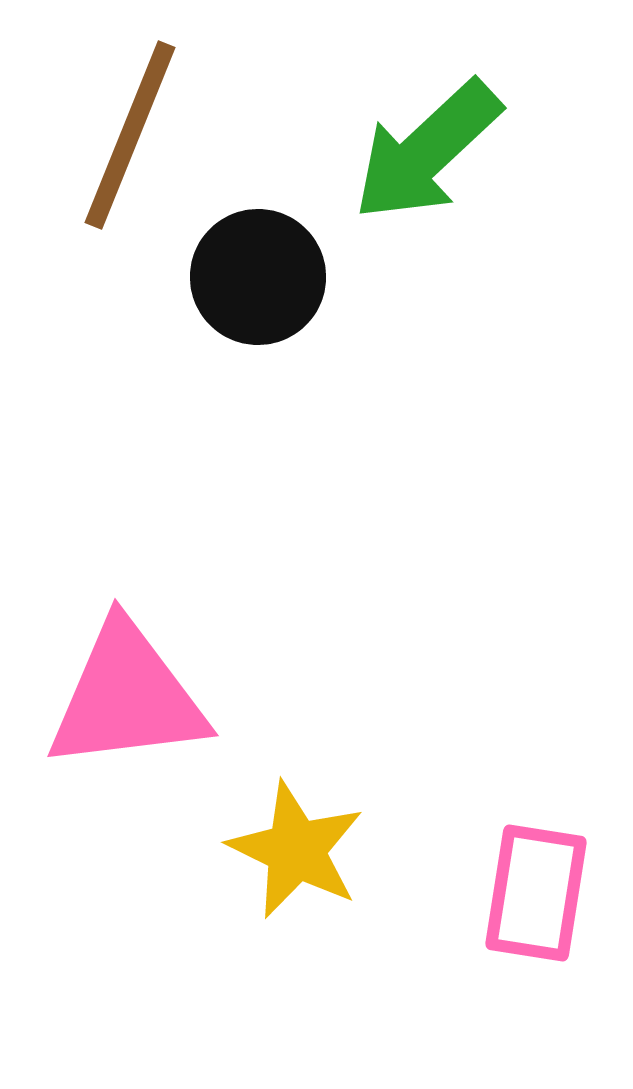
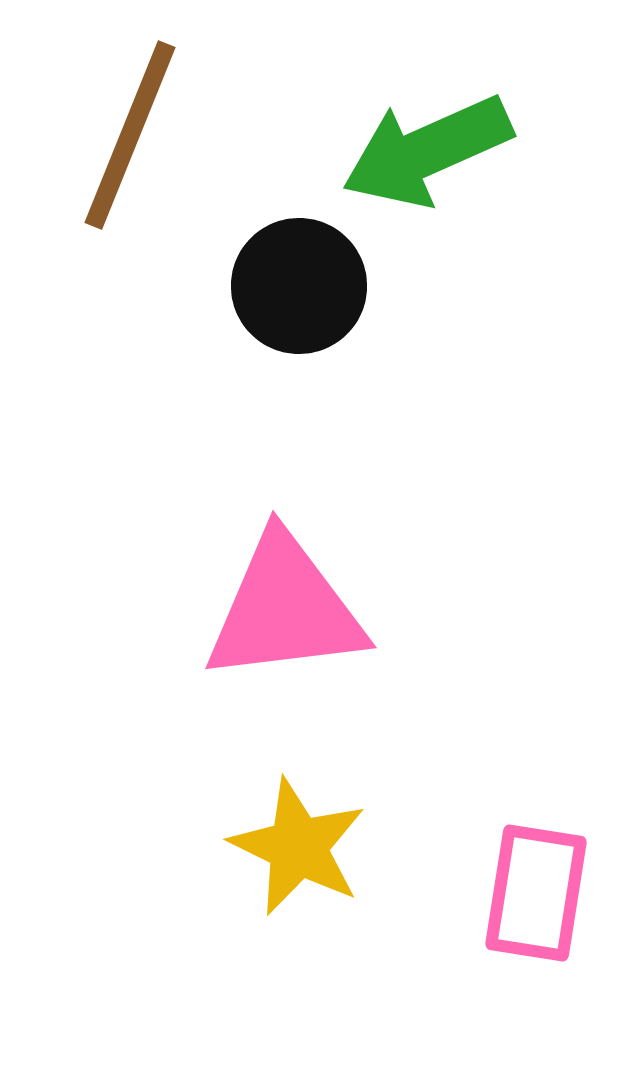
green arrow: rotated 19 degrees clockwise
black circle: moved 41 px right, 9 px down
pink triangle: moved 158 px right, 88 px up
yellow star: moved 2 px right, 3 px up
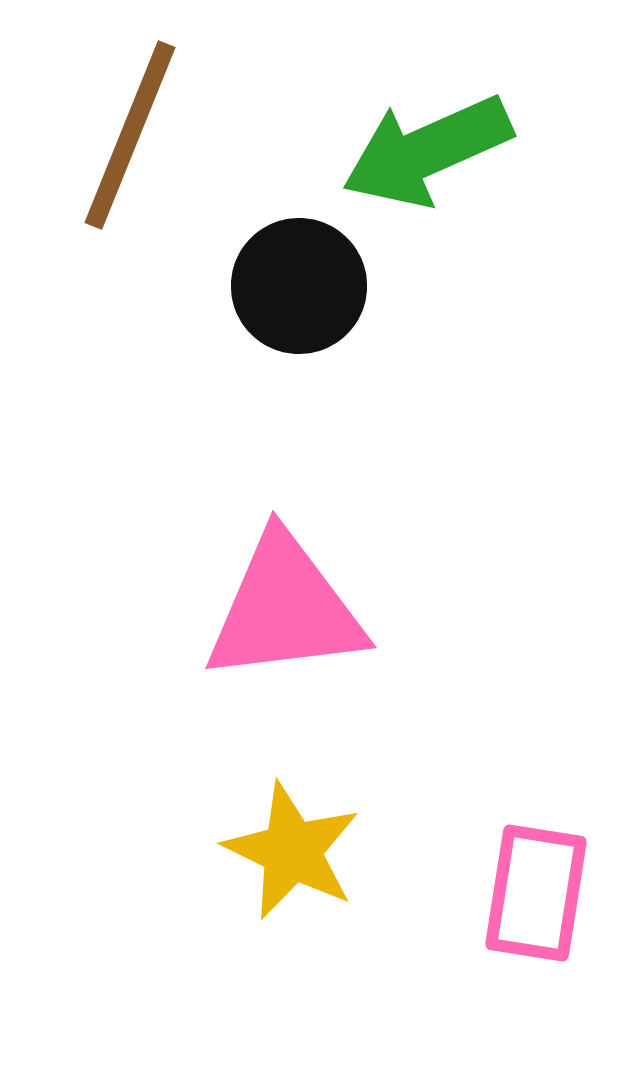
yellow star: moved 6 px left, 4 px down
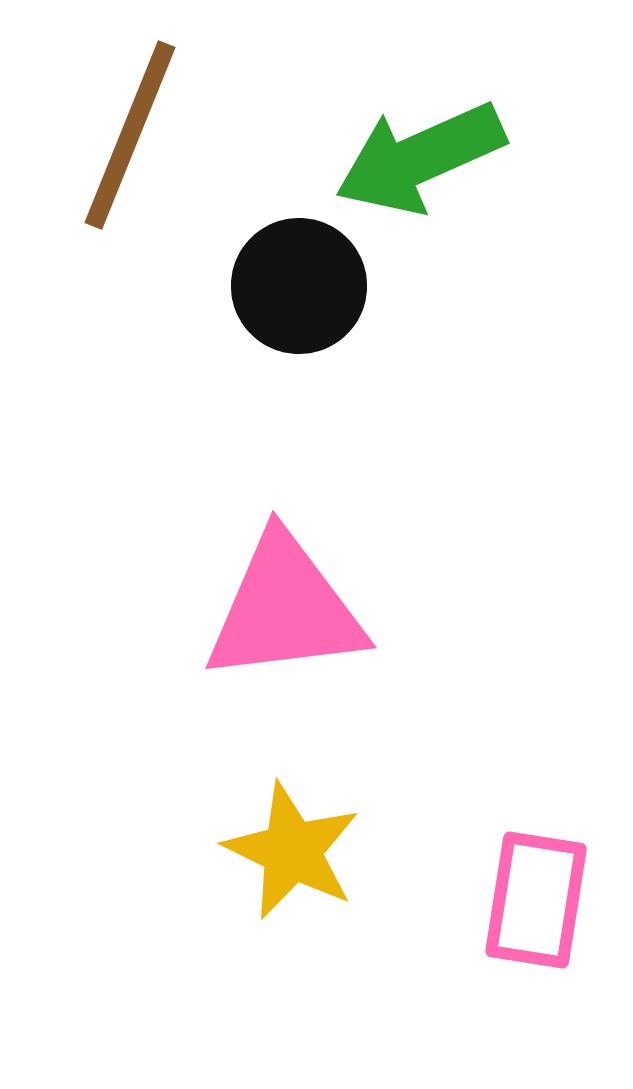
green arrow: moved 7 px left, 7 px down
pink rectangle: moved 7 px down
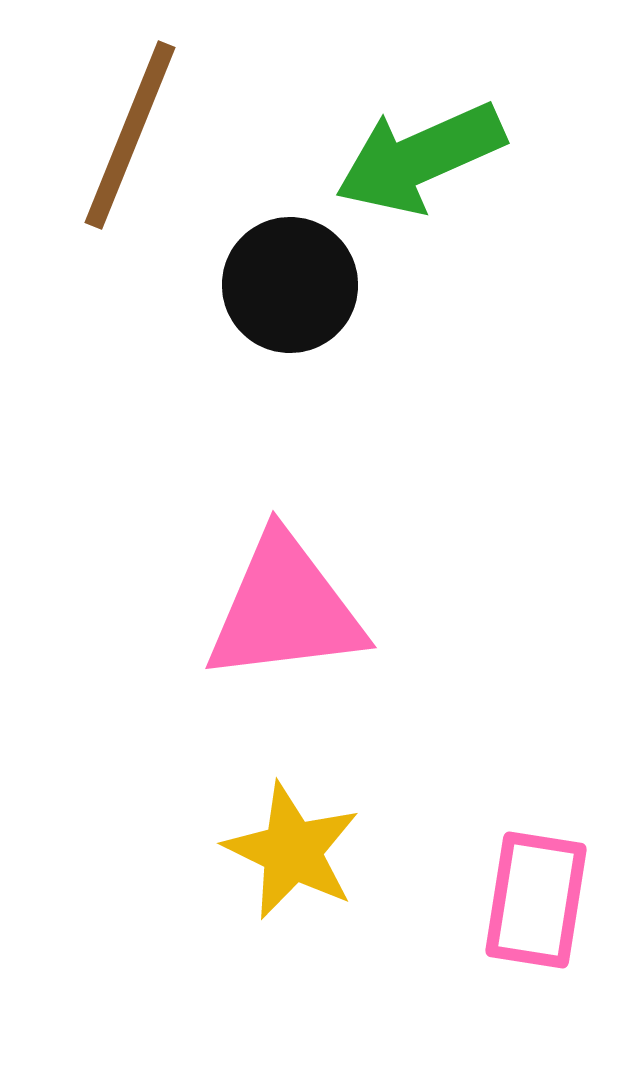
black circle: moved 9 px left, 1 px up
